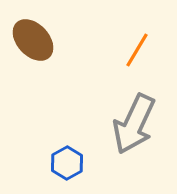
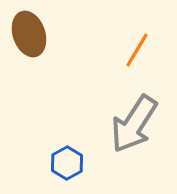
brown ellipse: moved 4 px left, 6 px up; rotated 24 degrees clockwise
gray arrow: rotated 8 degrees clockwise
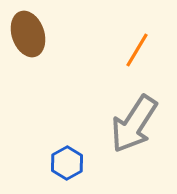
brown ellipse: moved 1 px left
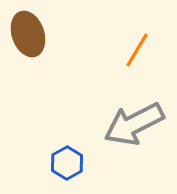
gray arrow: rotated 30 degrees clockwise
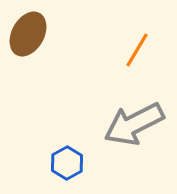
brown ellipse: rotated 48 degrees clockwise
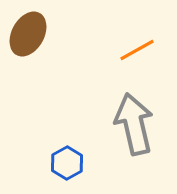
orange line: rotated 30 degrees clockwise
gray arrow: rotated 104 degrees clockwise
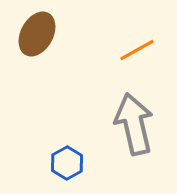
brown ellipse: moved 9 px right
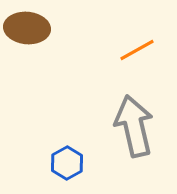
brown ellipse: moved 10 px left, 6 px up; rotated 66 degrees clockwise
gray arrow: moved 2 px down
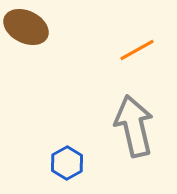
brown ellipse: moved 1 px left, 1 px up; rotated 21 degrees clockwise
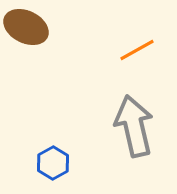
blue hexagon: moved 14 px left
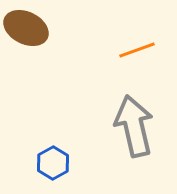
brown ellipse: moved 1 px down
orange line: rotated 9 degrees clockwise
